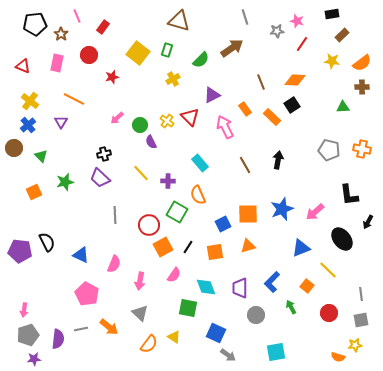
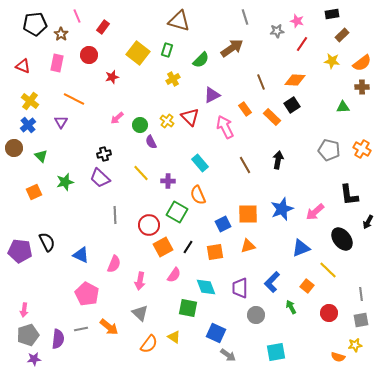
orange cross at (362, 149): rotated 18 degrees clockwise
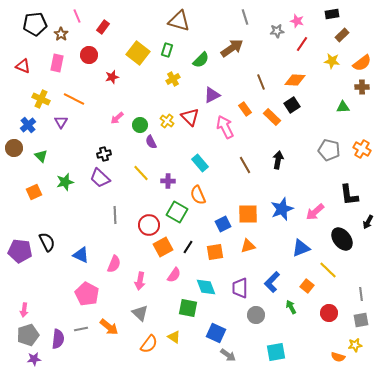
yellow cross at (30, 101): moved 11 px right, 2 px up; rotated 12 degrees counterclockwise
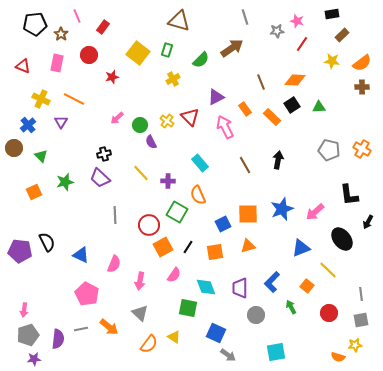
purple triangle at (212, 95): moved 4 px right, 2 px down
green triangle at (343, 107): moved 24 px left
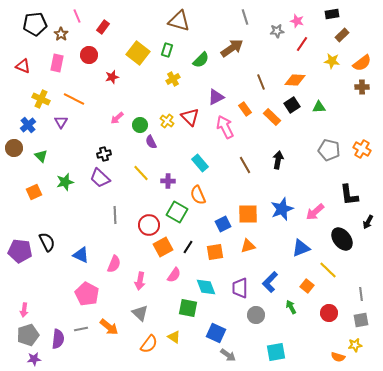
blue L-shape at (272, 282): moved 2 px left
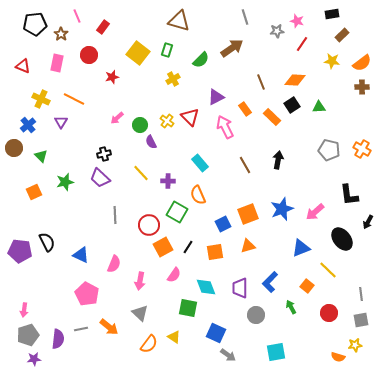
orange square at (248, 214): rotated 20 degrees counterclockwise
